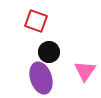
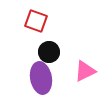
pink triangle: rotated 30 degrees clockwise
purple ellipse: rotated 8 degrees clockwise
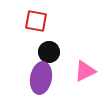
red square: rotated 10 degrees counterclockwise
purple ellipse: rotated 20 degrees clockwise
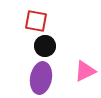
black circle: moved 4 px left, 6 px up
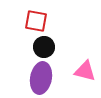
black circle: moved 1 px left, 1 px down
pink triangle: rotated 40 degrees clockwise
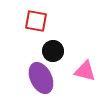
black circle: moved 9 px right, 4 px down
purple ellipse: rotated 36 degrees counterclockwise
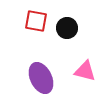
black circle: moved 14 px right, 23 px up
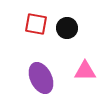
red square: moved 3 px down
pink triangle: rotated 15 degrees counterclockwise
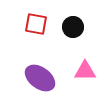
black circle: moved 6 px right, 1 px up
purple ellipse: moved 1 px left; rotated 28 degrees counterclockwise
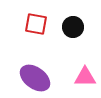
pink triangle: moved 6 px down
purple ellipse: moved 5 px left
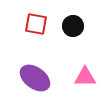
black circle: moved 1 px up
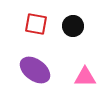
purple ellipse: moved 8 px up
